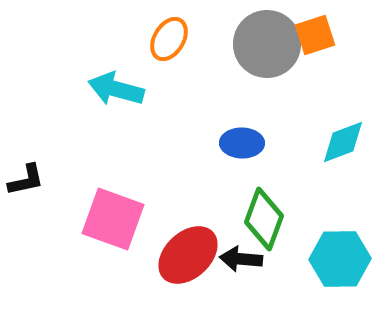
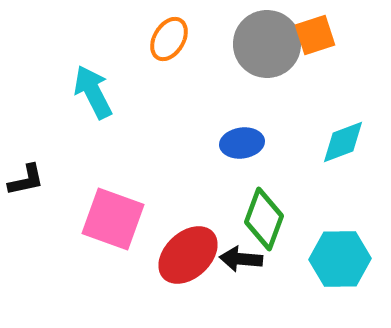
cyan arrow: moved 23 px left, 3 px down; rotated 48 degrees clockwise
blue ellipse: rotated 9 degrees counterclockwise
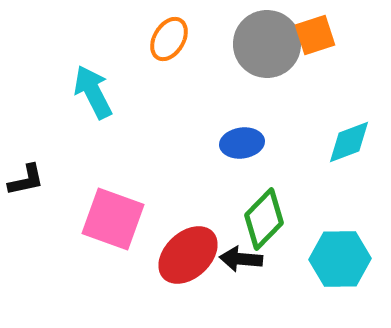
cyan diamond: moved 6 px right
green diamond: rotated 24 degrees clockwise
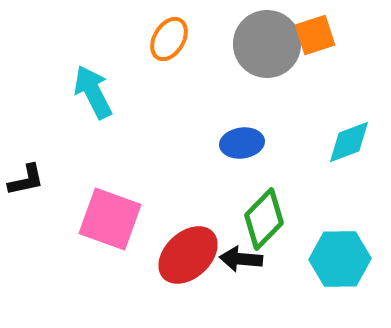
pink square: moved 3 px left
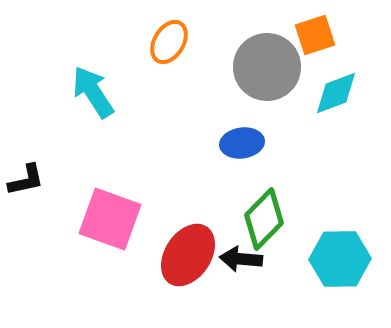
orange ellipse: moved 3 px down
gray circle: moved 23 px down
cyan arrow: rotated 6 degrees counterclockwise
cyan diamond: moved 13 px left, 49 px up
red ellipse: rotated 14 degrees counterclockwise
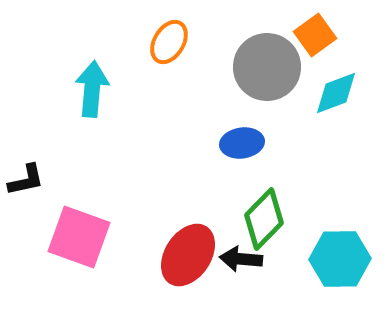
orange square: rotated 18 degrees counterclockwise
cyan arrow: moved 1 px left, 3 px up; rotated 38 degrees clockwise
pink square: moved 31 px left, 18 px down
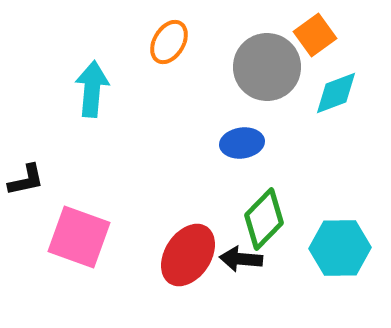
cyan hexagon: moved 11 px up
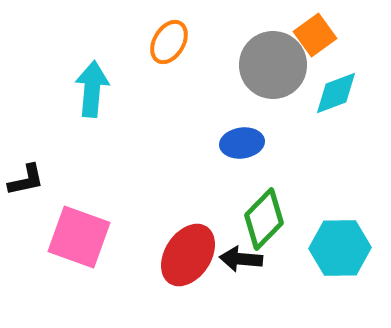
gray circle: moved 6 px right, 2 px up
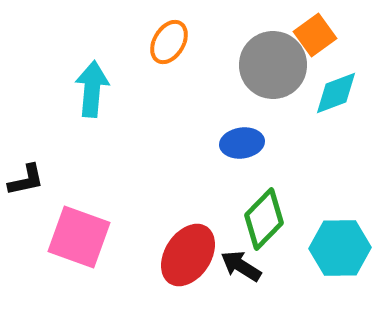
black arrow: moved 7 px down; rotated 27 degrees clockwise
